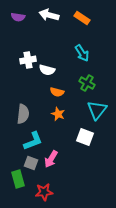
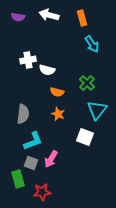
orange rectangle: rotated 42 degrees clockwise
cyan arrow: moved 10 px right, 9 px up
green cross: rotated 14 degrees clockwise
red star: moved 2 px left
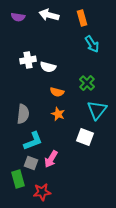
white semicircle: moved 1 px right, 3 px up
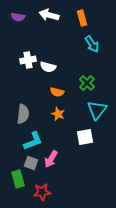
white square: rotated 30 degrees counterclockwise
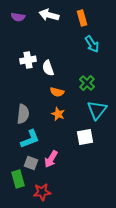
white semicircle: moved 1 px down; rotated 56 degrees clockwise
cyan L-shape: moved 3 px left, 2 px up
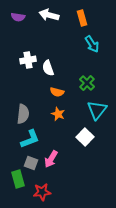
white square: rotated 36 degrees counterclockwise
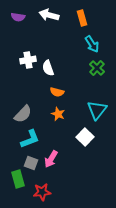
green cross: moved 10 px right, 15 px up
gray semicircle: rotated 36 degrees clockwise
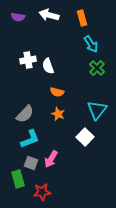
cyan arrow: moved 1 px left
white semicircle: moved 2 px up
gray semicircle: moved 2 px right
